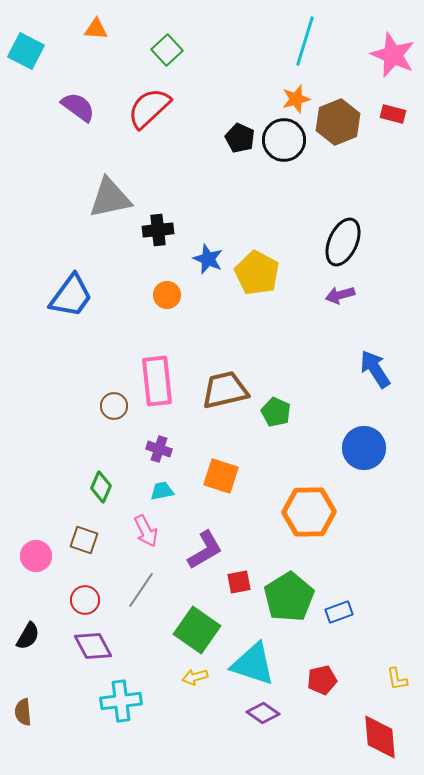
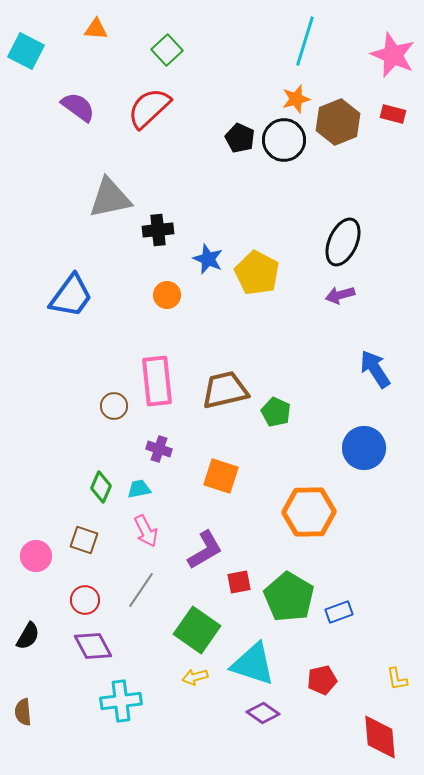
cyan trapezoid at (162, 491): moved 23 px left, 2 px up
green pentagon at (289, 597): rotated 9 degrees counterclockwise
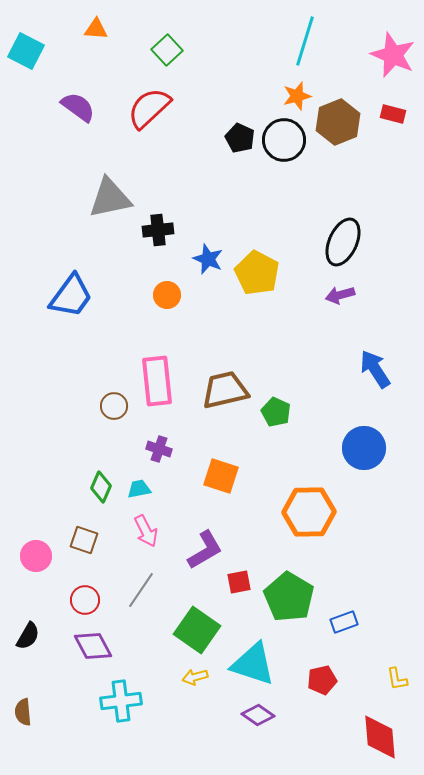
orange star at (296, 99): moved 1 px right, 3 px up
blue rectangle at (339, 612): moved 5 px right, 10 px down
purple diamond at (263, 713): moved 5 px left, 2 px down
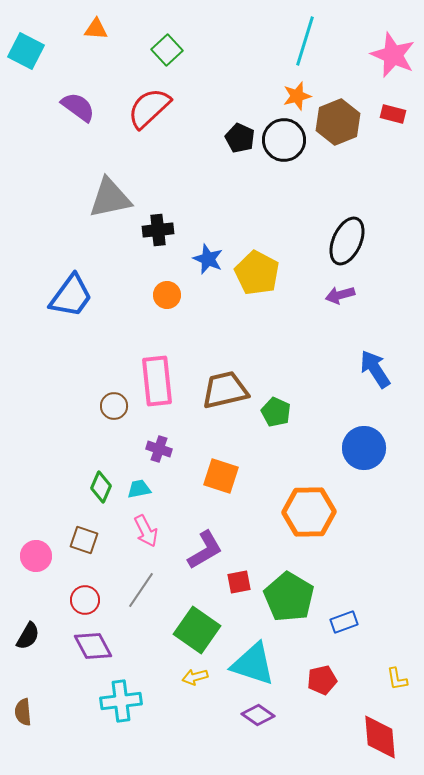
black ellipse at (343, 242): moved 4 px right, 1 px up
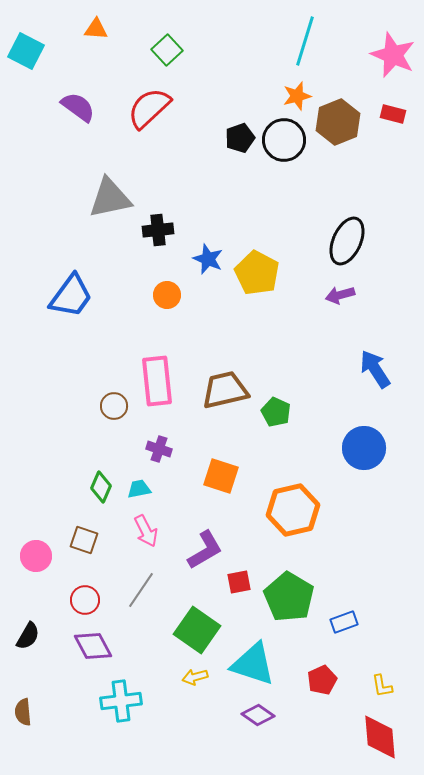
black pentagon at (240, 138): rotated 28 degrees clockwise
orange hexagon at (309, 512): moved 16 px left, 2 px up; rotated 12 degrees counterclockwise
yellow L-shape at (397, 679): moved 15 px left, 7 px down
red pentagon at (322, 680): rotated 12 degrees counterclockwise
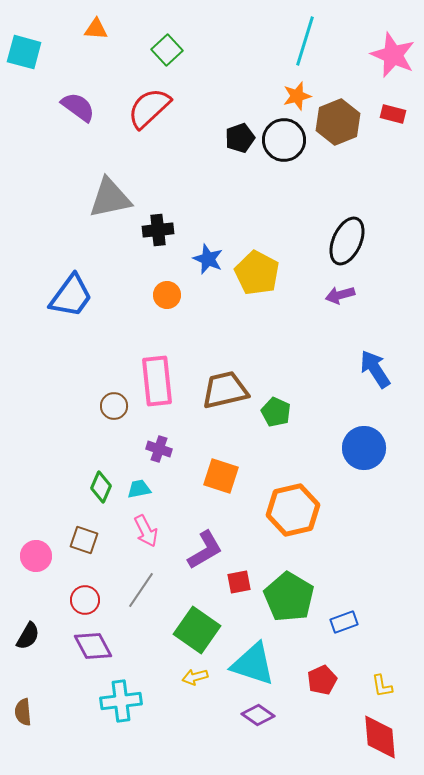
cyan square at (26, 51): moved 2 px left, 1 px down; rotated 12 degrees counterclockwise
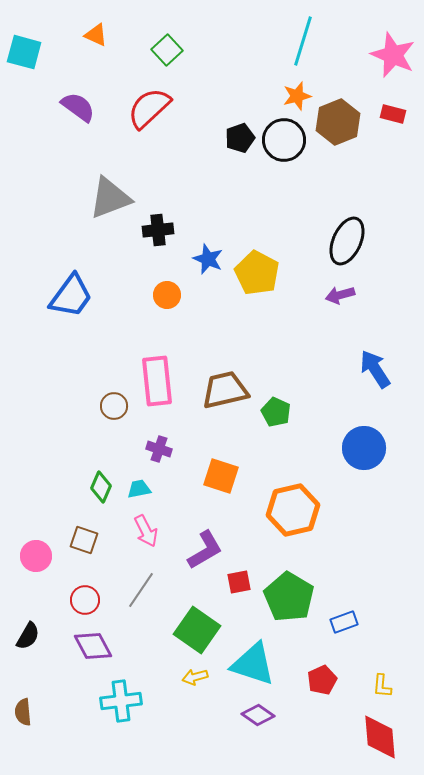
orange triangle at (96, 29): moved 6 px down; rotated 20 degrees clockwise
cyan line at (305, 41): moved 2 px left
gray triangle at (110, 198): rotated 9 degrees counterclockwise
yellow L-shape at (382, 686): rotated 15 degrees clockwise
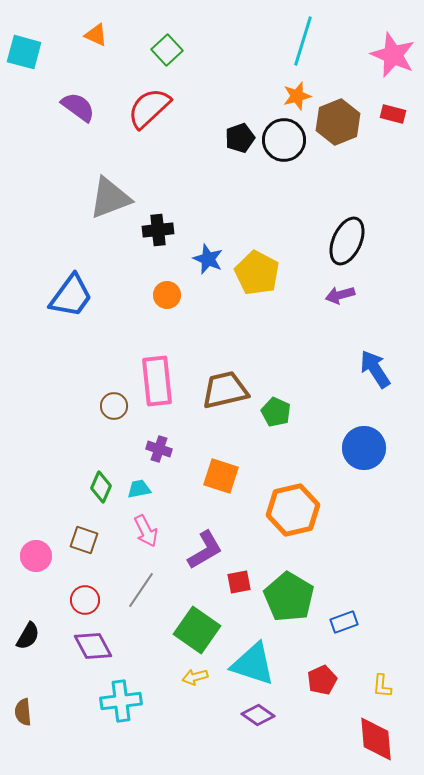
red diamond at (380, 737): moved 4 px left, 2 px down
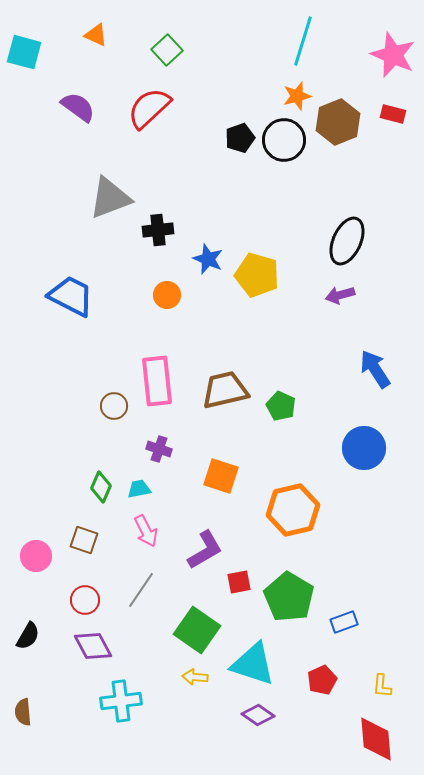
yellow pentagon at (257, 273): moved 2 px down; rotated 12 degrees counterclockwise
blue trapezoid at (71, 296): rotated 99 degrees counterclockwise
green pentagon at (276, 412): moved 5 px right, 6 px up
yellow arrow at (195, 677): rotated 20 degrees clockwise
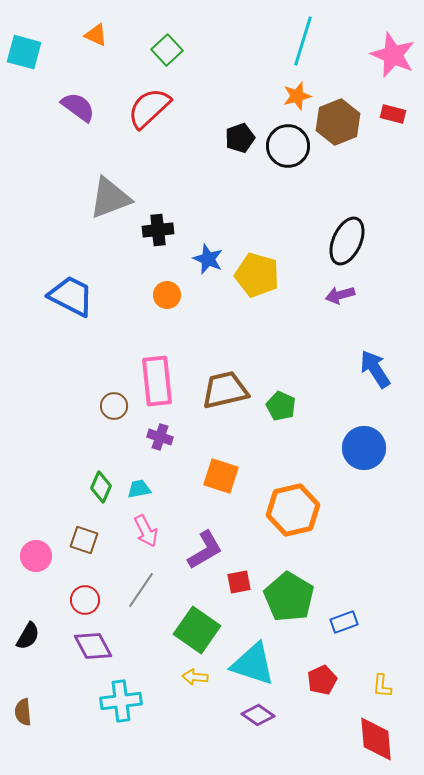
black circle at (284, 140): moved 4 px right, 6 px down
purple cross at (159, 449): moved 1 px right, 12 px up
